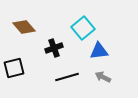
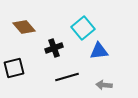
gray arrow: moved 1 px right, 8 px down; rotated 21 degrees counterclockwise
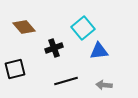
black square: moved 1 px right, 1 px down
black line: moved 1 px left, 4 px down
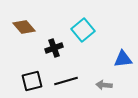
cyan square: moved 2 px down
blue triangle: moved 24 px right, 8 px down
black square: moved 17 px right, 12 px down
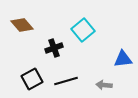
brown diamond: moved 2 px left, 2 px up
black square: moved 2 px up; rotated 15 degrees counterclockwise
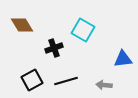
brown diamond: rotated 10 degrees clockwise
cyan square: rotated 20 degrees counterclockwise
black square: moved 1 px down
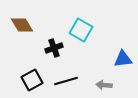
cyan square: moved 2 px left
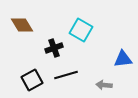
black line: moved 6 px up
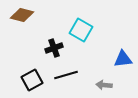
brown diamond: moved 10 px up; rotated 45 degrees counterclockwise
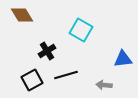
brown diamond: rotated 45 degrees clockwise
black cross: moved 7 px left, 3 px down; rotated 12 degrees counterclockwise
